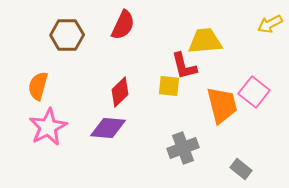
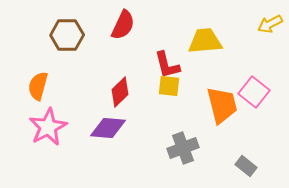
red L-shape: moved 17 px left, 1 px up
gray rectangle: moved 5 px right, 3 px up
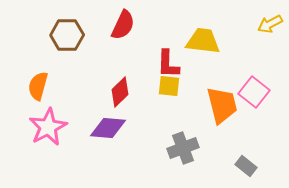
yellow trapezoid: moved 2 px left; rotated 12 degrees clockwise
red L-shape: moved 1 px right, 1 px up; rotated 16 degrees clockwise
